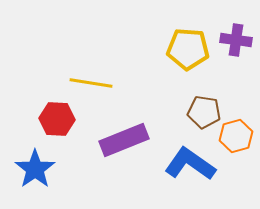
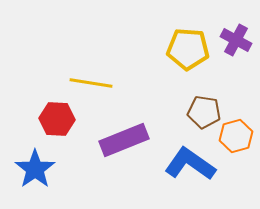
purple cross: rotated 20 degrees clockwise
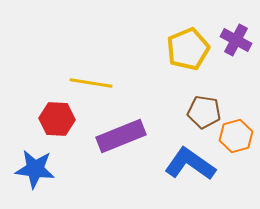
yellow pentagon: rotated 27 degrees counterclockwise
purple rectangle: moved 3 px left, 4 px up
blue star: rotated 30 degrees counterclockwise
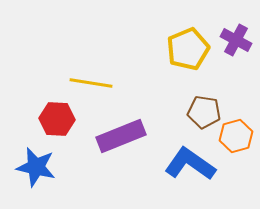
blue star: moved 1 px right, 2 px up; rotated 6 degrees clockwise
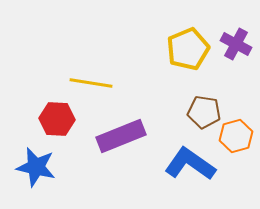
purple cross: moved 4 px down
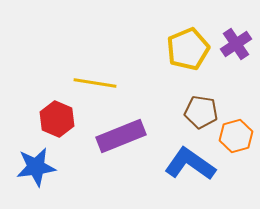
purple cross: rotated 28 degrees clockwise
yellow line: moved 4 px right
brown pentagon: moved 3 px left
red hexagon: rotated 20 degrees clockwise
blue star: rotated 21 degrees counterclockwise
